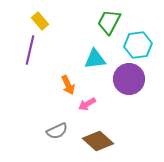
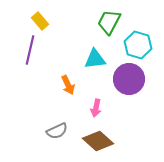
cyan hexagon: rotated 24 degrees clockwise
pink arrow: moved 9 px right, 4 px down; rotated 48 degrees counterclockwise
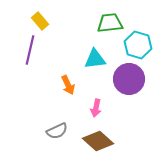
green trapezoid: moved 1 px right, 1 px down; rotated 56 degrees clockwise
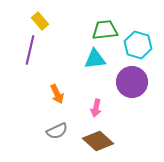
green trapezoid: moved 5 px left, 7 px down
purple circle: moved 3 px right, 3 px down
orange arrow: moved 11 px left, 9 px down
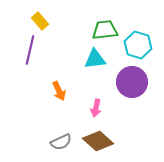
orange arrow: moved 2 px right, 3 px up
gray semicircle: moved 4 px right, 11 px down
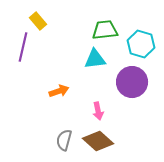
yellow rectangle: moved 2 px left
cyan hexagon: moved 3 px right, 1 px up
purple line: moved 7 px left, 3 px up
orange arrow: rotated 84 degrees counterclockwise
pink arrow: moved 2 px right, 3 px down; rotated 24 degrees counterclockwise
gray semicircle: moved 3 px right, 2 px up; rotated 130 degrees clockwise
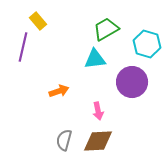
green trapezoid: moved 1 px right, 1 px up; rotated 24 degrees counterclockwise
cyan hexagon: moved 6 px right
brown diamond: rotated 44 degrees counterclockwise
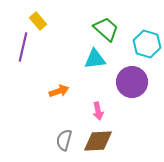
green trapezoid: rotated 72 degrees clockwise
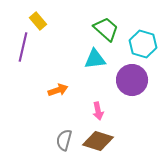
cyan hexagon: moved 4 px left
purple circle: moved 2 px up
orange arrow: moved 1 px left, 1 px up
brown diamond: rotated 20 degrees clockwise
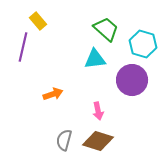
orange arrow: moved 5 px left, 4 px down
